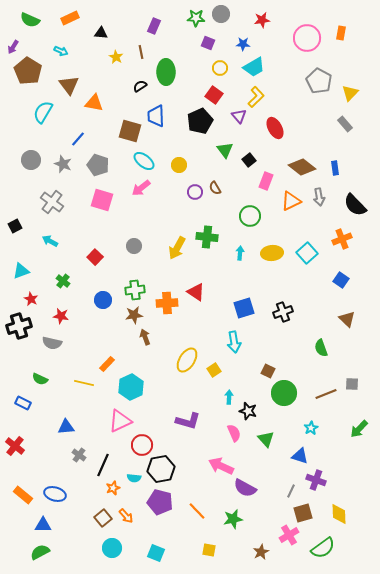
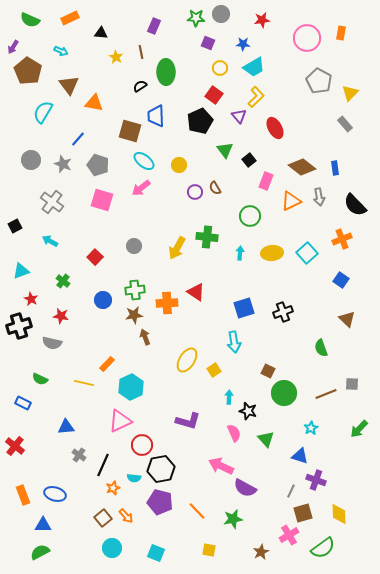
orange rectangle at (23, 495): rotated 30 degrees clockwise
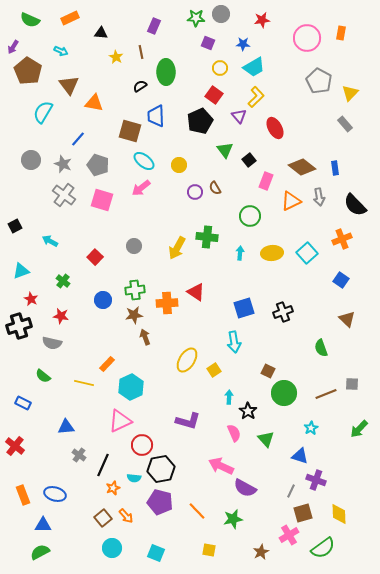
gray cross at (52, 202): moved 12 px right, 7 px up
green semicircle at (40, 379): moved 3 px right, 3 px up; rotated 14 degrees clockwise
black star at (248, 411): rotated 18 degrees clockwise
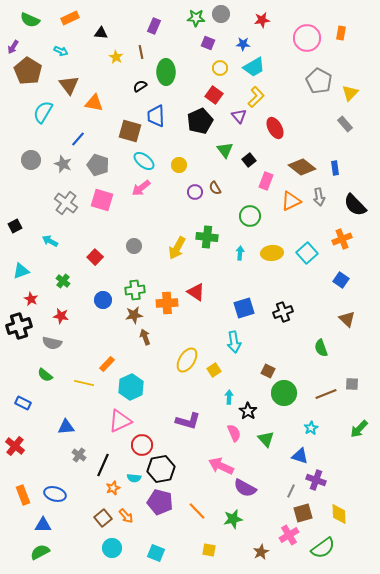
gray cross at (64, 195): moved 2 px right, 8 px down
green semicircle at (43, 376): moved 2 px right, 1 px up
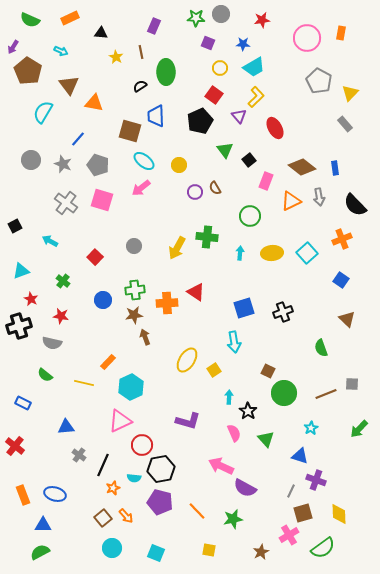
orange rectangle at (107, 364): moved 1 px right, 2 px up
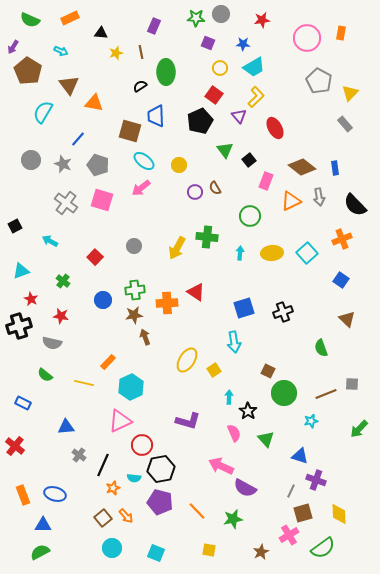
yellow star at (116, 57): moved 4 px up; rotated 24 degrees clockwise
cyan star at (311, 428): moved 7 px up; rotated 16 degrees clockwise
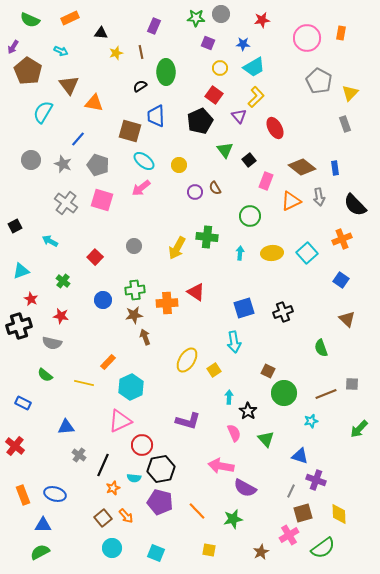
gray rectangle at (345, 124): rotated 21 degrees clockwise
pink arrow at (221, 466): rotated 15 degrees counterclockwise
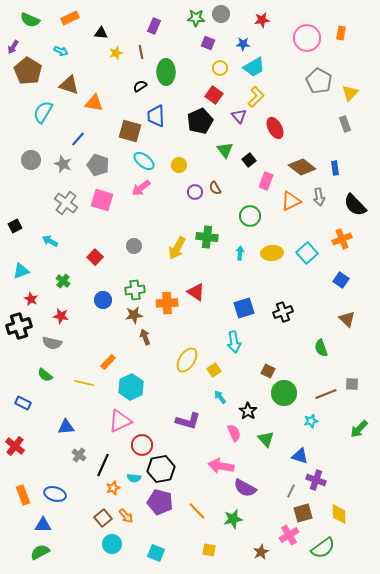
brown triangle at (69, 85): rotated 35 degrees counterclockwise
cyan arrow at (229, 397): moved 9 px left; rotated 40 degrees counterclockwise
cyan circle at (112, 548): moved 4 px up
